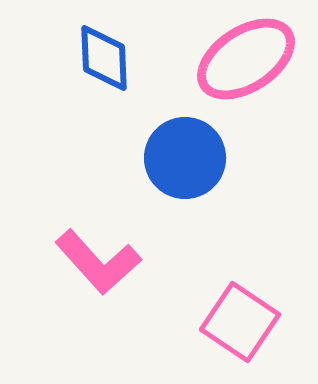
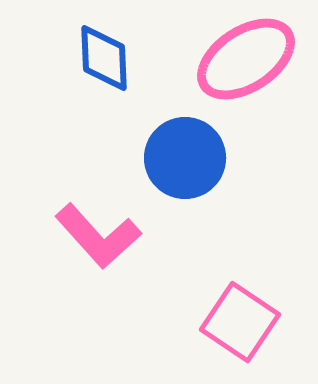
pink L-shape: moved 26 px up
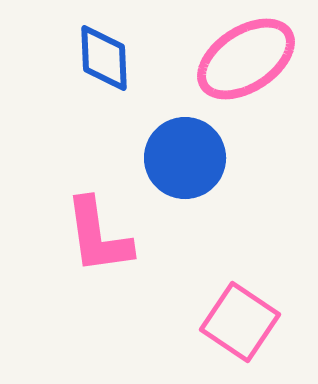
pink L-shape: rotated 34 degrees clockwise
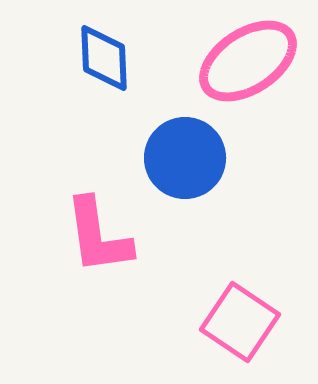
pink ellipse: moved 2 px right, 2 px down
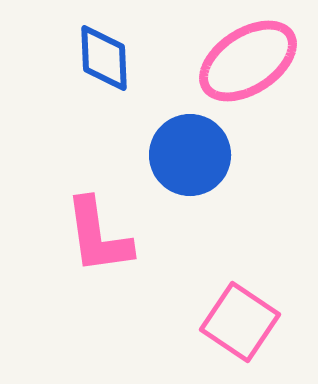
blue circle: moved 5 px right, 3 px up
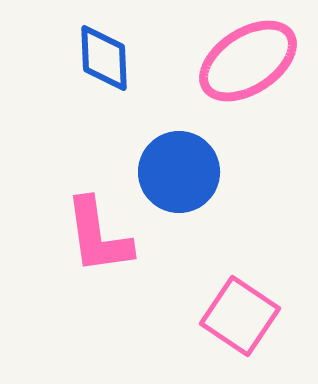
blue circle: moved 11 px left, 17 px down
pink square: moved 6 px up
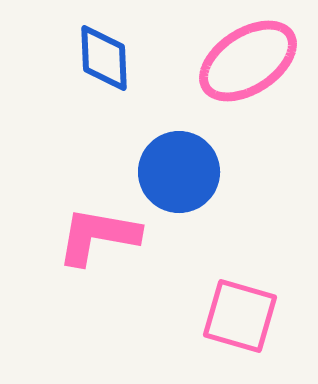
pink L-shape: rotated 108 degrees clockwise
pink square: rotated 18 degrees counterclockwise
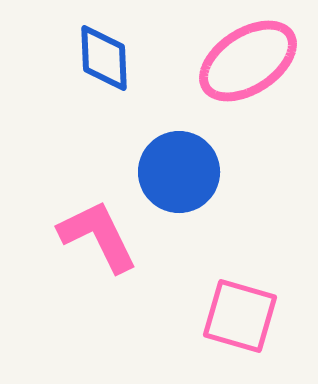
pink L-shape: rotated 54 degrees clockwise
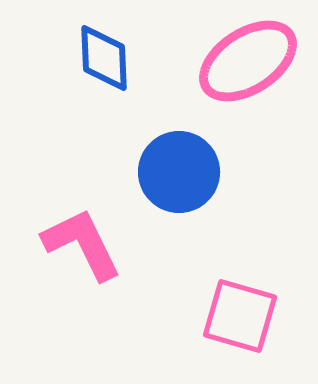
pink L-shape: moved 16 px left, 8 px down
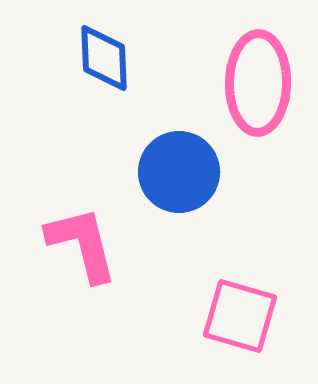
pink ellipse: moved 10 px right, 22 px down; rotated 56 degrees counterclockwise
pink L-shape: rotated 12 degrees clockwise
